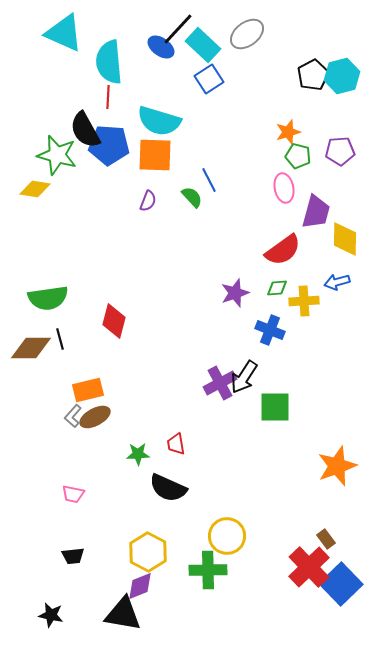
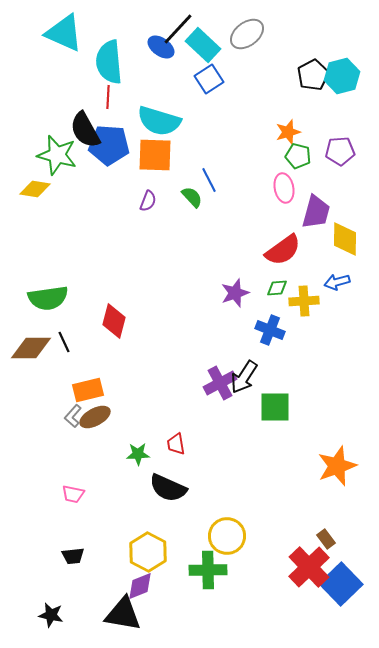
black line at (60, 339): moved 4 px right, 3 px down; rotated 10 degrees counterclockwise
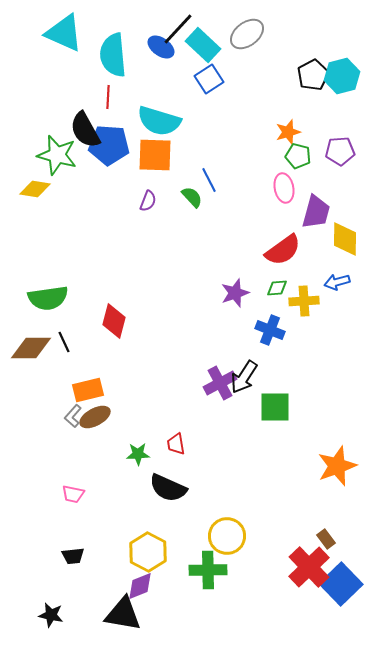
cyan semicircle at (109, 62): moved 4 px right, 7 px up
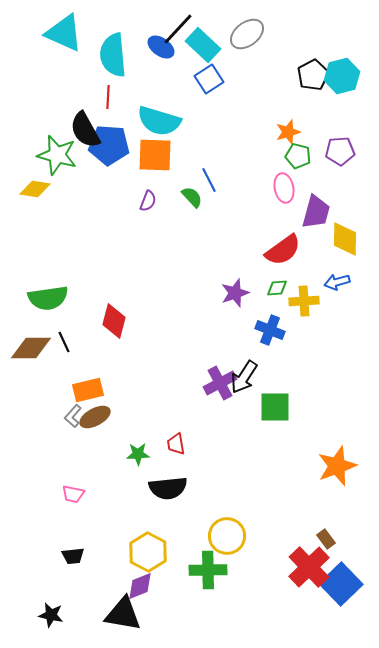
black semicircle at (168, 488): rotated 30 degrees counterclockwise
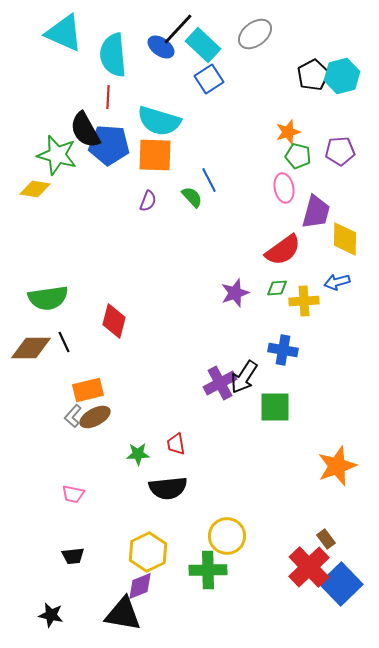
gray ellipse at (247, 34): moved 8 px right
blue cross at (270, 330): moved 13 px right, 20 px down; rotated 12 degrees counterclockwise
yellow hexagon at (148, 552): rotated 6 degrees clockwise
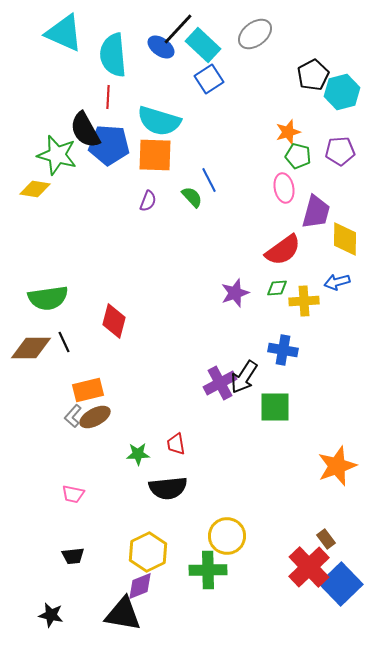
cyan hexagon at (342, 76): moved 16 px down
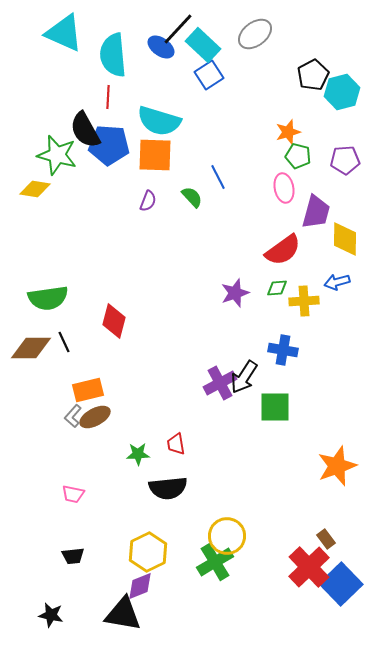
blue square at (209, 79): moved 4 px up
purple pentagon at (340, 151): moved 5 px right, 9 px down
blue line at (209, 180): moved 9 px right, 3 px up
green cross at (208, 570): moved 7 px right, 8 px up; rotated 30 degrees counterclockwise
